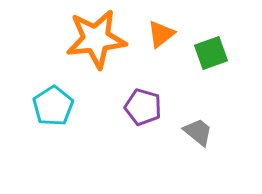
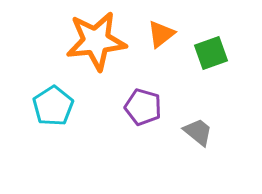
orange star: moved 2 px down
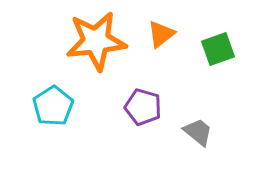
green square: moved 7 px right, 4 px up
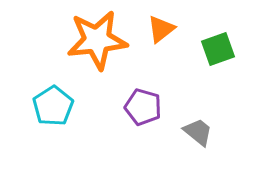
orange triangle: moved 5 px up
orange star: moved 1 px right, 1 px up
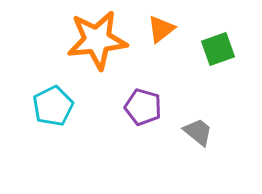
cyan pentagon: rotated 6 degrees clockwise
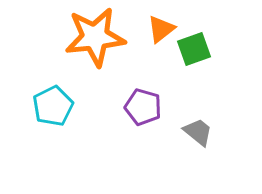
orange star: moved 2 px left, 3 px up
green square: moved 24 px left
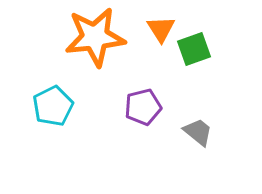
orange triangle: rotated 24 degrees counterclockwise
purple pentagon: rotated 30 degrees counterclockwise
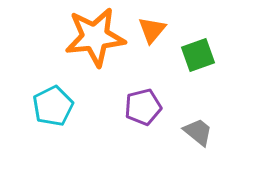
orange triangle: moved 9 px left, 1 px down; rotated 12 degrees clockwise
green square: moved 4 px right, 6 px down
